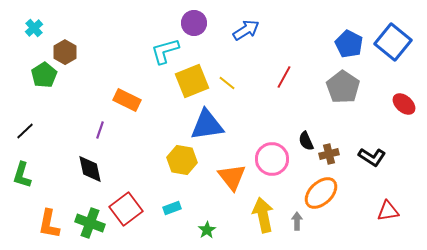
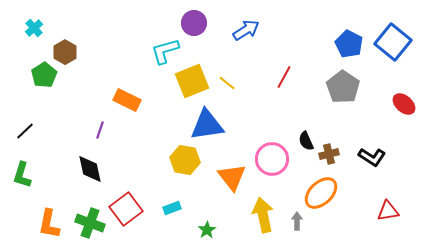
yellow hexagon: moved 3 px right
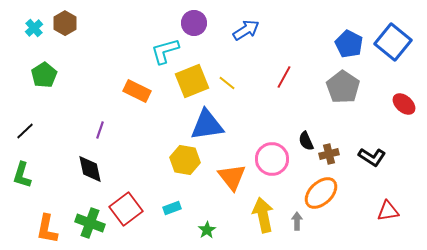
brown hexagon: moved 29 px up
orange rectangle: moved 10 px right, 9 px up
orange L-shape: moved 2 px left, 5 px down
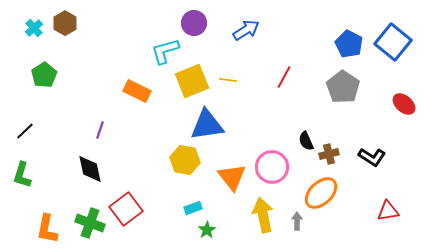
yellow line: moved 1 px right, 3 px up; rotated 30 degrees counterclockwise
pink circle: moved 8 px down
cyan rectangle: moved 21 px right
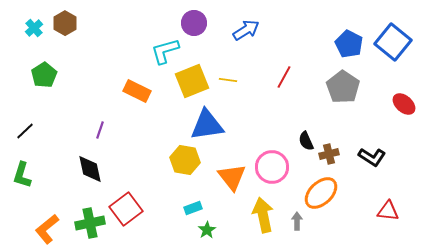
red triangle: rotated 15 degrees clockwise
green cross: rotated 32 degrees counterclockwise
orange L-shape: rotated 40 degrees clockwise
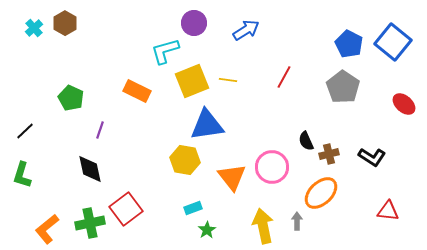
green pentagon: moved 27 px right, 23 px down; rotated 15 degrees counterclockwise
yellow arrow: moved 11 px down
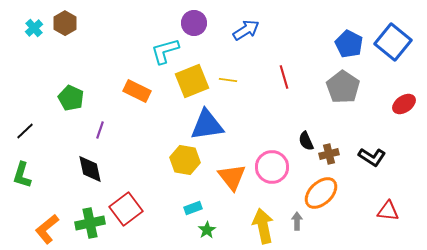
red line: rotated 45 degrees counterclockwise
red ellipse: rotated 75 degrees counterclockwise
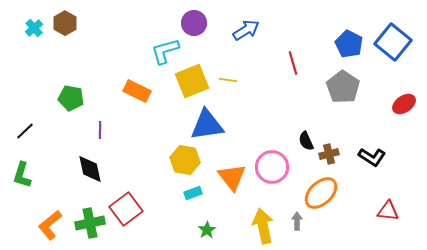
red line: moved 9 px right, 14 px up
green pentagon: rotated 15 degrees counterclockwise
purple line: rotated 18 degrees counterclockwise
cyan rectangle: moved 15 px up
orange L-shape: moved 3 px right, 4 px up
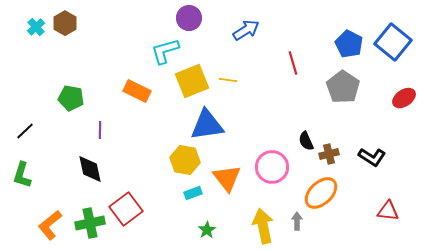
purple circle: moved 5 px left, 5 px up
cyan cross: moved 2 px right, 1 px up
red ellipse: moved 6 px up
orange triangle: moved 5 px left, 1 px down
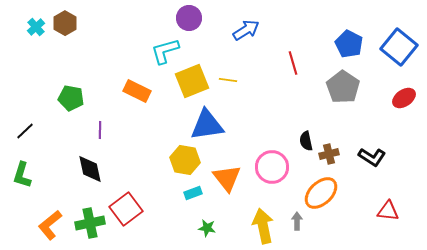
blue square: moved 6 px right, 5 px down
black semicircle: rotated 12 degrees clockwise
green star: moved 2 px up; rotated 30 degrees counterclockwise
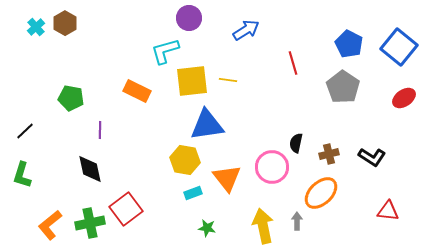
yellow square: rotated 16 degrees clockwise
black semicircle: moved 10 px left, 2 px down; rotated 24 degrees clockwise
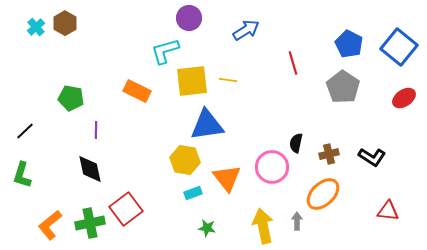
purple line: moved 4 px left
orange ellipse: moved 2 px right, 1 px down
